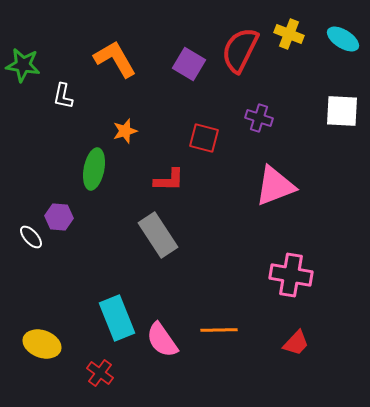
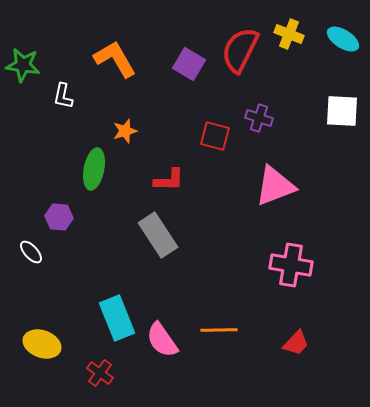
red square: moved 11 px right, 2 px up
white ellipse: moved 15 px down
pink cross: moved 10 px up
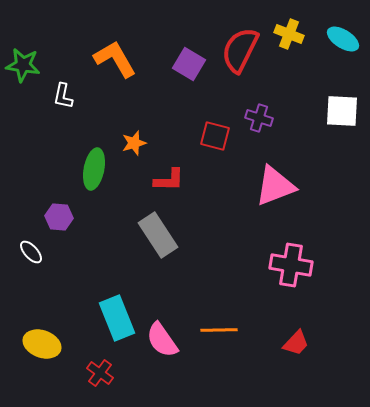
orange star: moved 9 px right, 12 px down
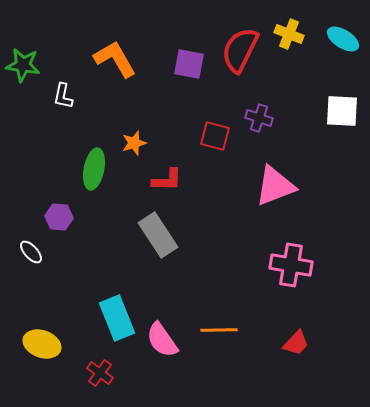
purple square: rotated 20 degrees counterclockwise
red L-shape: moved 2 px left
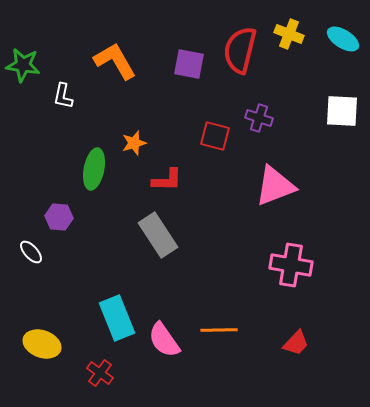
red semicircle: rotated 12 degrees counterclockwise
orange L-shape: moved 2 px down
pink semicircle: moved 2 px right
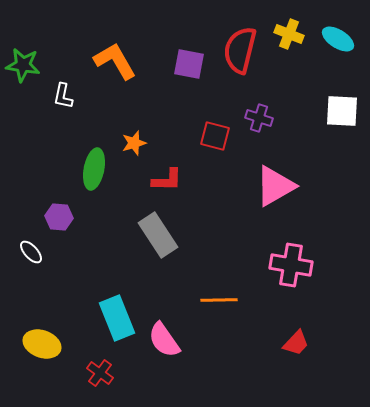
cyan ellipse: moved 5 px left
pink triangle: rotated 9 degrees counterclockwise
orange line: moved 30 px up
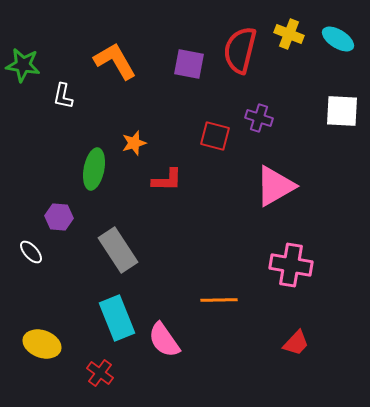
gray rectangle: moved 40 px left, 15 px down
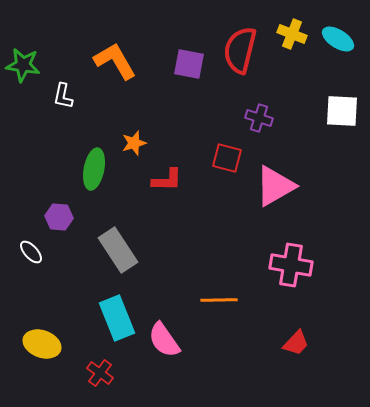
yellow cross: moved 3 px right
red square: moved 12 px right, 22 px down
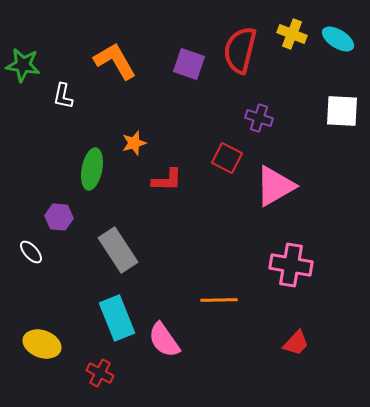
purple square: rotated 8 degrees clockwise
red square: rotated 12 degrees clockwise
green ellipse: moved 2 px left
red cross: rotated 8 degrees counterclockwise
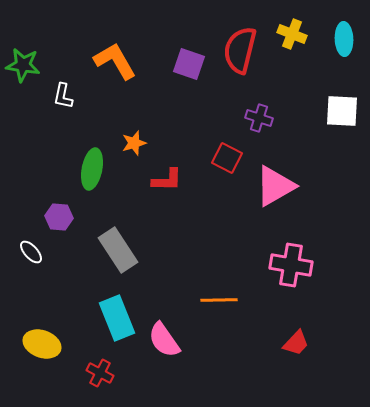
cyan ellipse: moved 6 px right; rotated 56 degrees clockwise
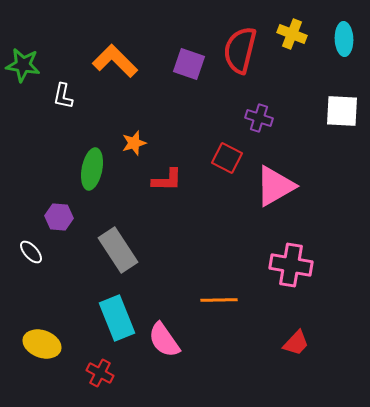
orange L-shape: rotated 15 degrees counterclockwise
